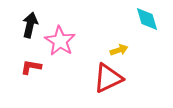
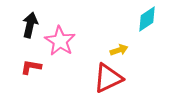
cyan diamond: rotated 72 degrees clockwise
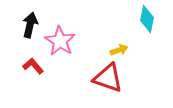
cyan diamond: rotated 44 degrees counterclockwise
red L-shape: moved 2 px right, 1 px up; rotated 40 degrees clockwise
red triangle: rotated 44 degrees clockwise
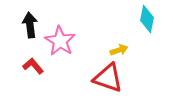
black arrow: rotated 20 degrees counterclockwise
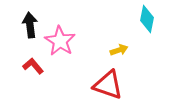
red triangle: moved 7 px down
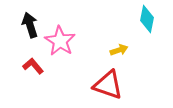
black arrow: rotated 10 degrees counterclockwise
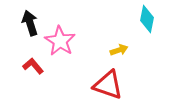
black arrow: moved 2 px up
